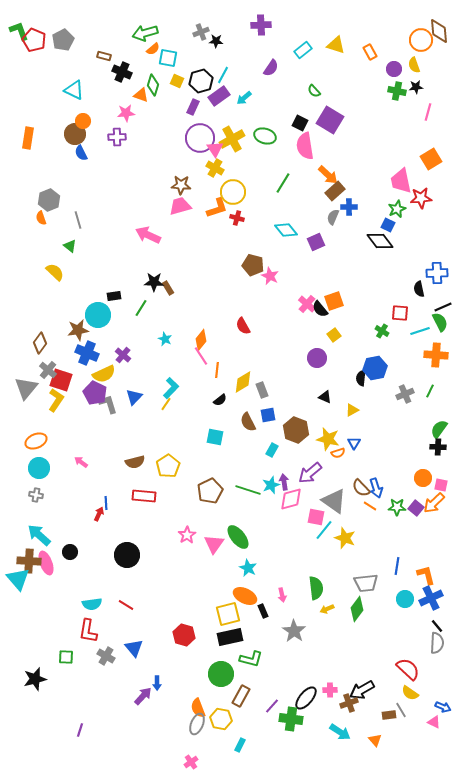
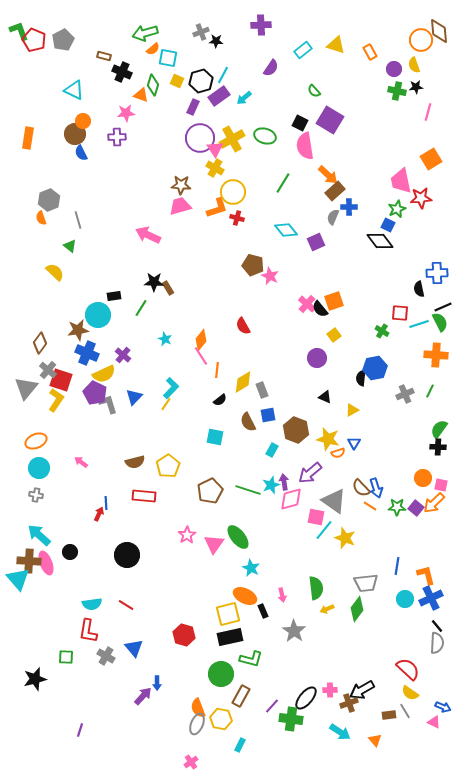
cyan line at (420, 331): moved 1 px left, 7 px up
cyan star at (248, 568): moved 3 px right
gray line at (401, 710): moved 4 px right, 1 px down
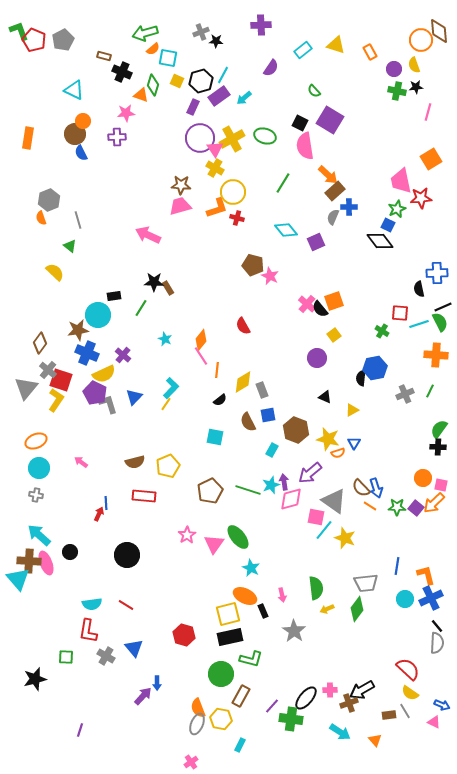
yellow pentagon at (168, 466): rotated 10 degrees clockwise
blue arrow at (443, 707): moved 1 px left, 2 px up
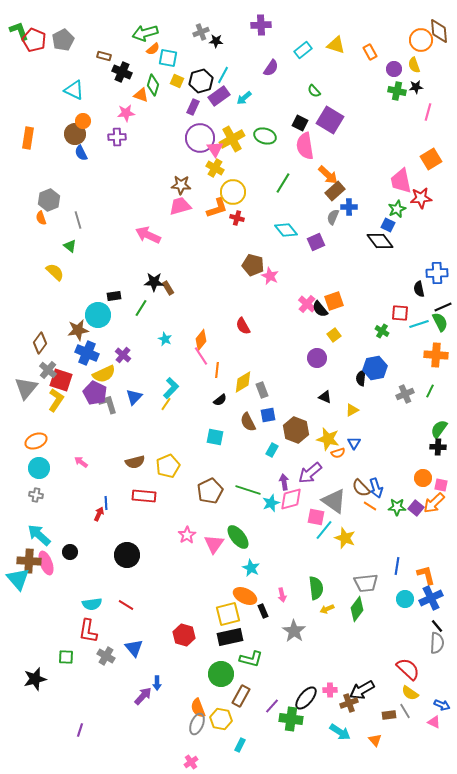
cyan star at (271, 485): moved 18 px down
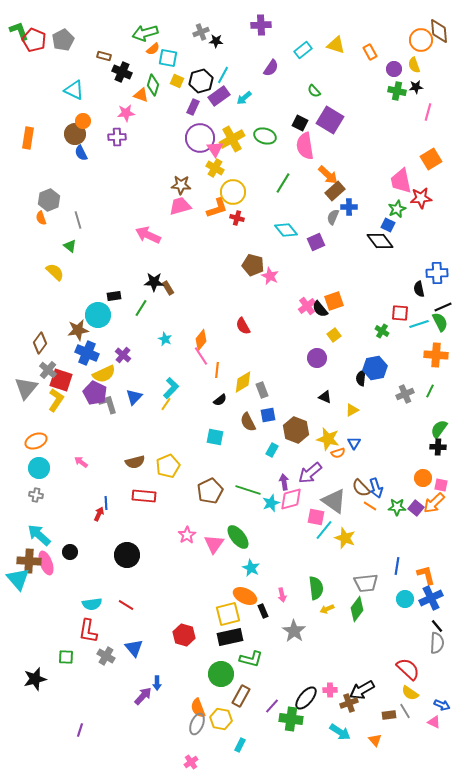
pink cross at (307, 304): moved 2 px down; rotated 12 degrees clockwise
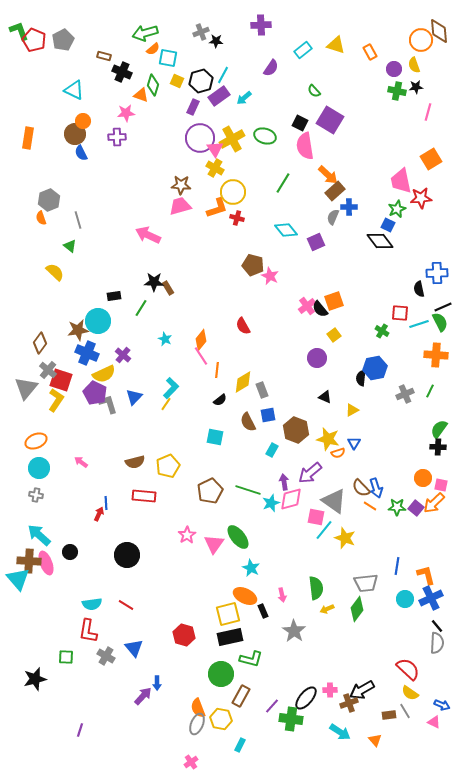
cyan circle at (98, 315): moved 6 px down
